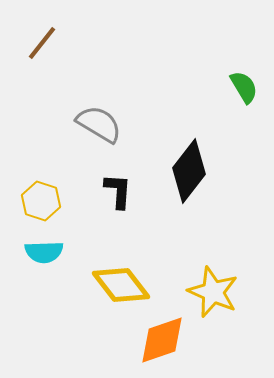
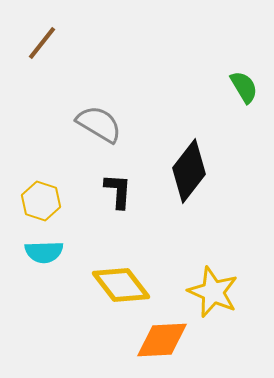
orange diamond: rotated 16 degrees clockwise
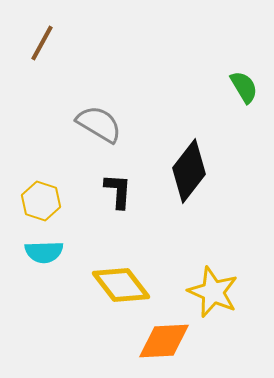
brown line: rotated 9 degrees counterclockwise
orange diamond: moved 2 px right, 1 px down
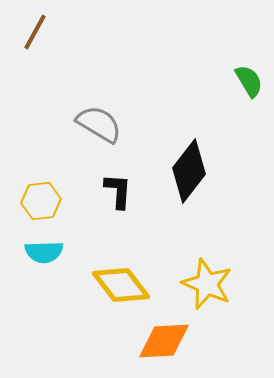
brown line: moved 7 px left, 11 px up
green semicircle: moved 5 px right, 6 px up
yellow hexagon: rotated 24 degrees counterclockwise
yellow star: moved 6 px left, 8 px up
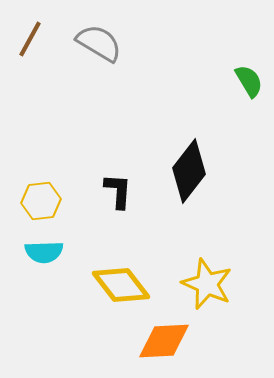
brown line: moved 5 px left, 7 px down
gray semicircle: moved 81 px up
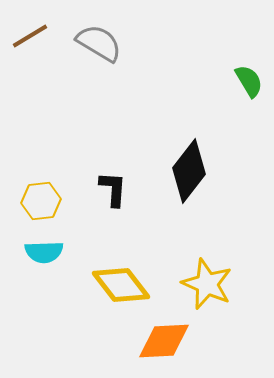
brown line: moved 3 px up; rotated 30 degrees clockwise
black L-shape: moved 5 px left, 2 px up
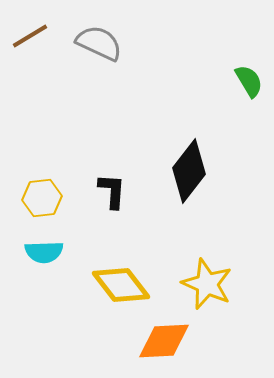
gray semicircle: rotated 6 degrees counterclockwise
black L-shape: moved 1 px left, 2 px down
yellow hexagon: moved 1 px right, 3 px up
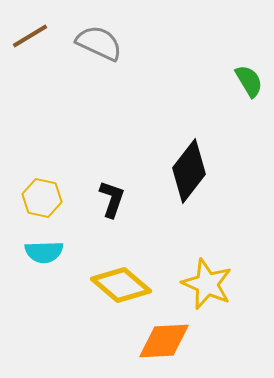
black L-shape: moved 8 px down; rotated 15 degrees clockwise
yellow hexagon: rotated 18 degrees clockwise
yellow diamond: rotated 12 degrees counterclockwise
